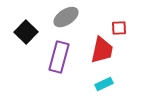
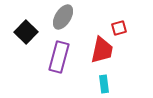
gray ellipse: moved 3 px left; rotated 25 degrees counterclockwise
red square: rotated 14 degrees counterclockwise
cyan rectangle: rotated 72 degrees counterclockwise
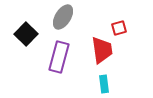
black square: moved 2 px down
red trapezoid: rotated 20 degrees counterclockwise
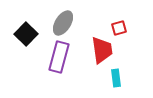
gray ellipse: moved 6 px down
cyan rectangle: moved 12 px right, 6 px up
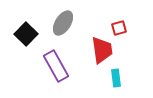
purple rectangle: moved 3 px left, 9 px down; rotated 44 degrees counterclockwise
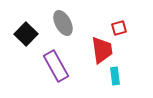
gray ellipse: rotated 60 degrees counterclockwise
cyan rectangle: moved 1 px left, 2 px up
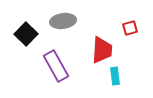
gray ellipse: moved 2 px up; rotated 70 degrees counterclockwise
red square: moved 11 px right
red trapezoid: rotated 12 degrees clockwise
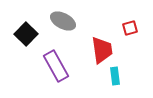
gray ellipse: rotated 35 degrees clockwise
red trapezoid: rotated 12 degrees counterclockwise
